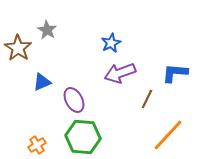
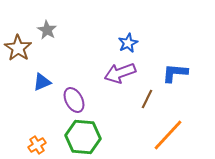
blue star: moved 17 px right
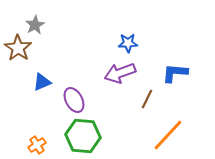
gray star: moved 12 px left, 5 px up; rotated 12 degrees clockwise
blue star: rotated 24 degrees clockwise
green hexagon: moved 1 px up
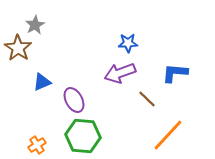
brown line: rotated 72 degrees counterclockwise
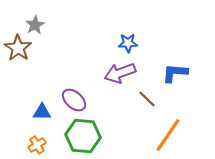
blue triangle: moved 30 px down; rotated 24 degrees clockwise
purple ellipse: rotated 20 degrees counterclockwise
orange line: rotated 9 degrees counterclockwise
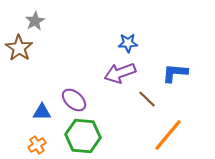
gray star: moved 4 px up
brown star: moved 1 px right
orange line: rotated 6 degrees clockwise
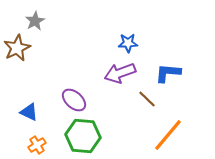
brown star: moved 2 px left; rotated 12 degrees clockwise
blue L-shape: moved 7 px left
blue triangle: moved 13 px left; rotated 24 degrees clockwise
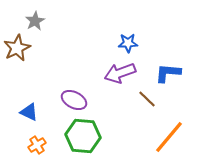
purple ellipse: rotated 15 degrees counterclockwise
orange line: moved 1 px right, 2 px down
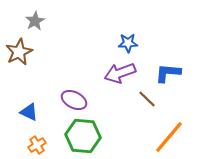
brown star: moved 2 px right, 4 px down
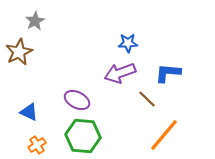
purple ellipse: moved 3 px right
orange line: moved 5 px left, 2 px up
